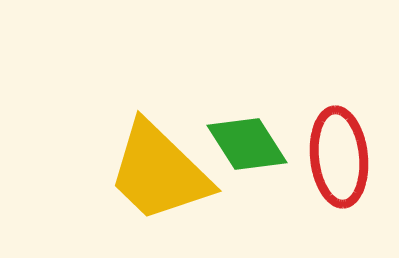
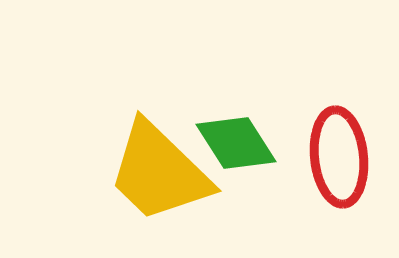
green diamond: moved 11 px left, 1 px up
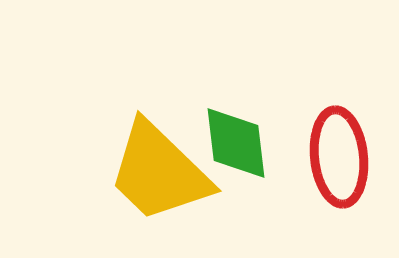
green diamond: rotated 26 degrees clockwise
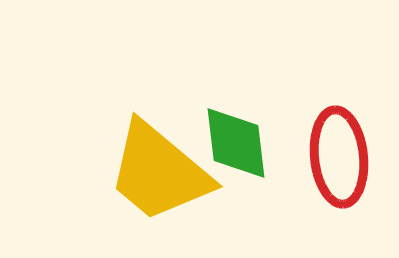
yellow trapezoid: rotated 4 degrees counterclockwise
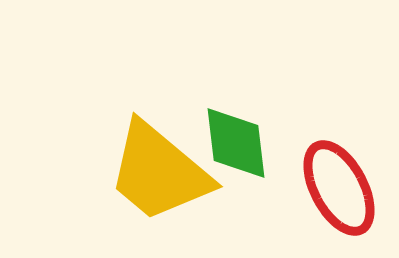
red ellipse: moved 31 px down; rotated 22 degrees counterclockwise
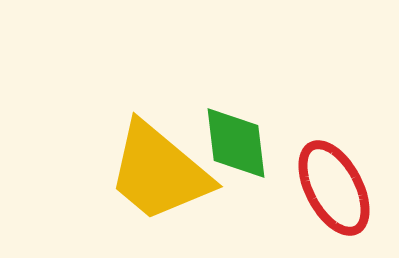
red ellipse: moved 5 px left
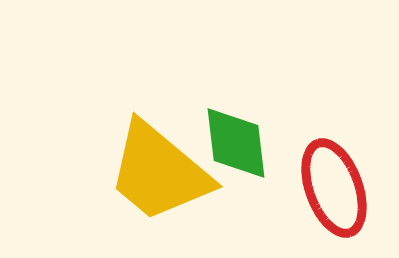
red ellipse: rotated 8 degrees clockwise
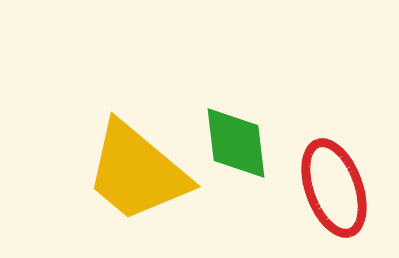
yellow trapezoid: moved 22 px left
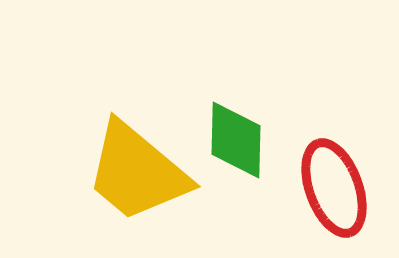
green diamond: moved 3 px up; rotated 8 degrees clockwise
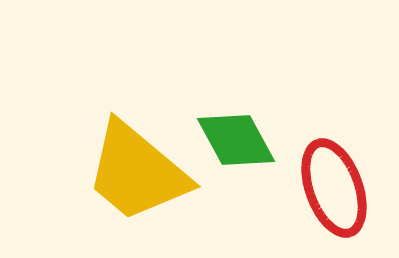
green diamond: rotated 30 degrees counterclockwise
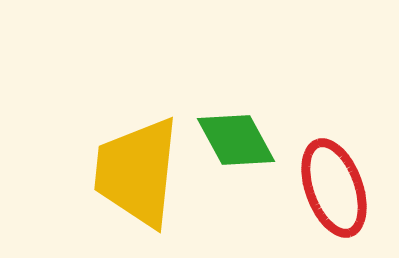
yellow trapezoid: rotated 56 degrees clockwise
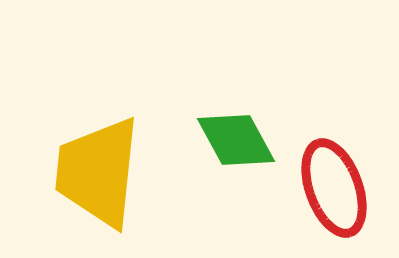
yellow trapezoid: moved 39 px left
